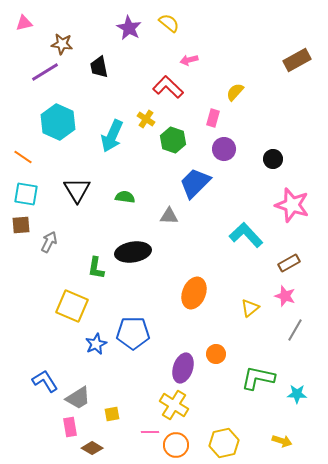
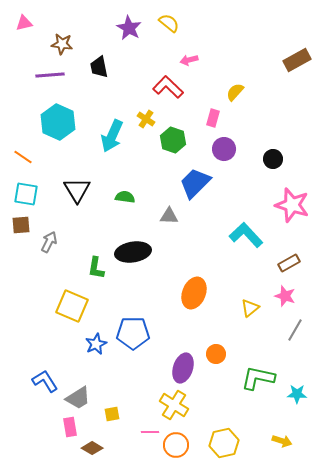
purple line at (45, 72): moved 5 px right, 3 px down; rotated 28 degrees clockwise
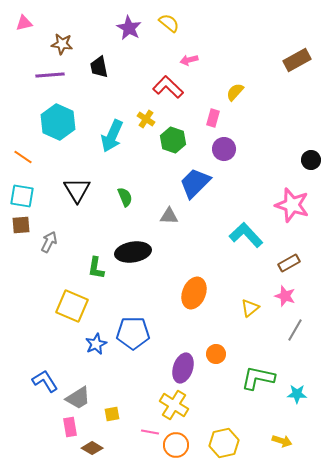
black circle at (273, 159): moved 38 px right, 1 px down
cyan square at (26, 194): moved 4 px left, 2 px down
green semicircle at (125, 197): rotated 60 degrees clockwise
pink line at (150, 432): rotated 12 degrees clockwise
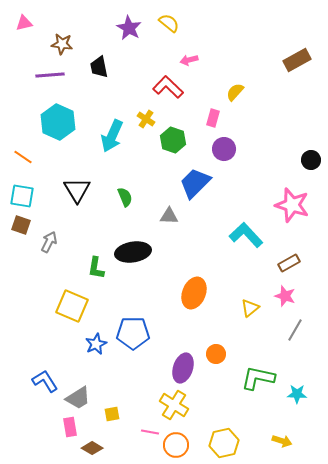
brown square at (21, 225): rotated 24 degrees clockwise
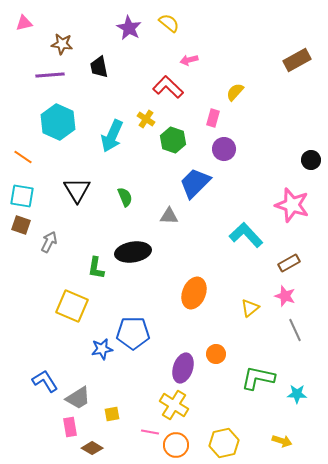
gray line at (295, 330): rotated 55 degrees counterclockwise
blue star at (96, 344): moved 6 px right, 5 px down; rotated 15 degrees clockwise
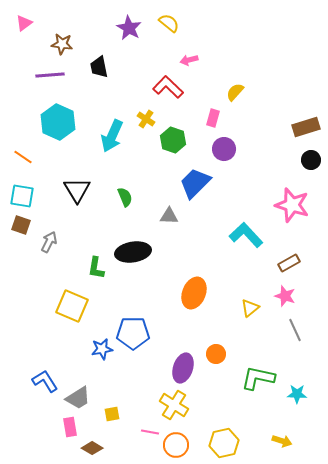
pink triangle at (24, 23): rotated 24 degrees counterclockwise
brown rectangle at (297, 60): moved 9 px right, 67 px down; rotated 12 degrees clockwise
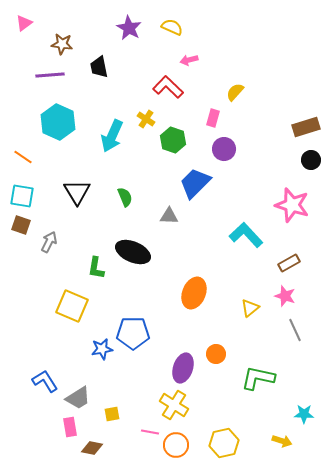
yellow semicircle at (169, 23): moved 3 px right, 4 px down; rotated 15 degrees counterclockwise
black triangle at (77, 190): moved 2 px down
black ellipse at (133, 252): rotated 32 degrees clockwise
cyan star at (297, 394): moved 7 px right, 20 px down
brown diamond at (92, 448): rotated 20 degrees counterclockwise
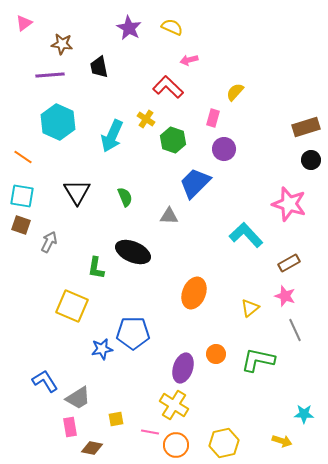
pink star at (292, 205): moved 3 px left, 1 px up
green L-shape at (258, 378): moved 18 px up
yellow square at (112, 414): moved 4 px right, 5 px down
